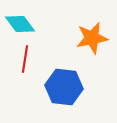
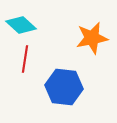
cyan diamond: moved 1 px right, 1 px down; rotated 12 degrees counterclockwise
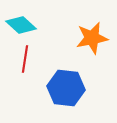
blue hexagon: moved 2 px right, 1 px down
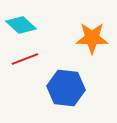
orange star: rotated 12 degrees clockwise
red line: rotated 60 degrees clockwise
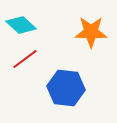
orange star: moved 1 px left, 6 px up
red line: rotated 16 degrees counterclockwise
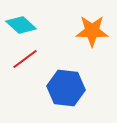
orange star: moved 1 px right, 1 px up
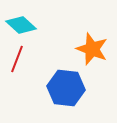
orange star: moved 18 px down; rotated 20 degrees clockwise
red line: moved 8 px left; rotated 32 degrees counterclockwise
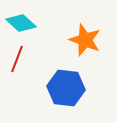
cyan diamond: moved 2 px up
orange star: moved 7 px left, 9 px up
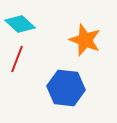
cyan diamond: moved 1 px left, 1 px down
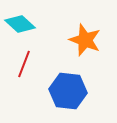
red line: moved 7 px right, 5 px down
blue hexagon: moved 2 px right, 3 px down
